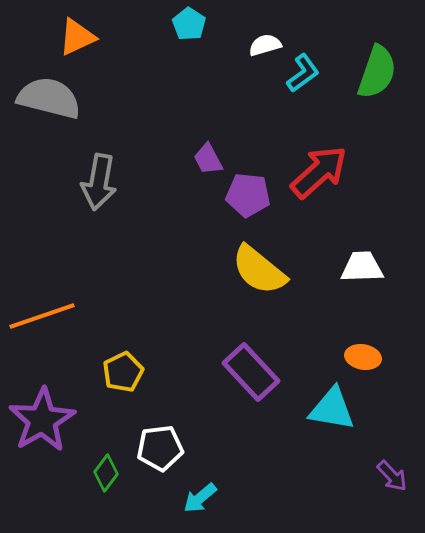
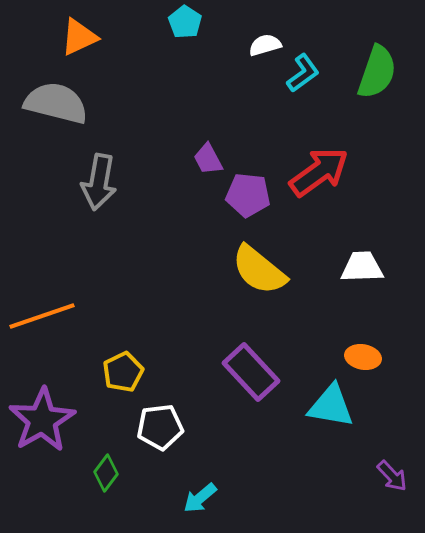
cyan pentagon: moved 4 px left, 2 px up
orange triangle: moved 2 px right
gray semicircle: moved 7 px right, 5 px down
red arrow: rotated 6 degrees clockwise
cyan triangle: moved 1 px left, 3 px up
white pentagon: moved 21 px up
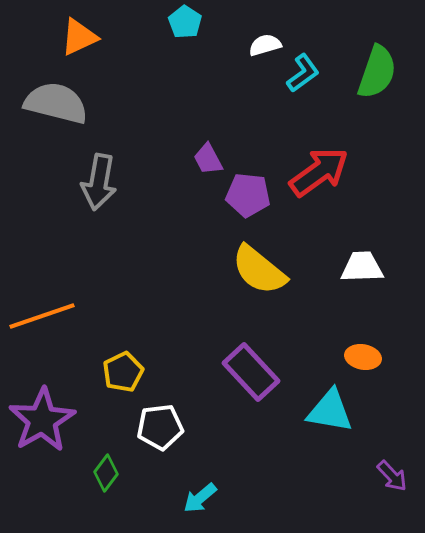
cyan triangle: moved 1 px left, 5 px down
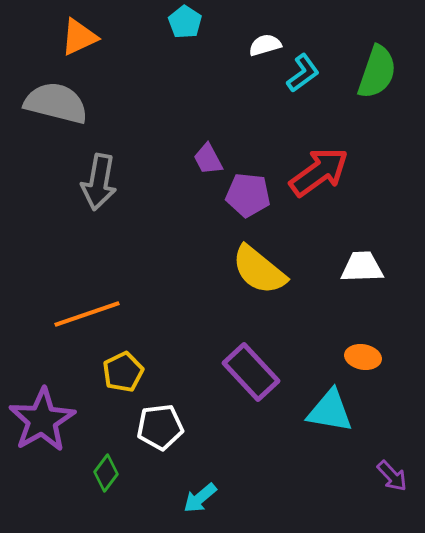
orange line: moved 45 px right, 2 px up
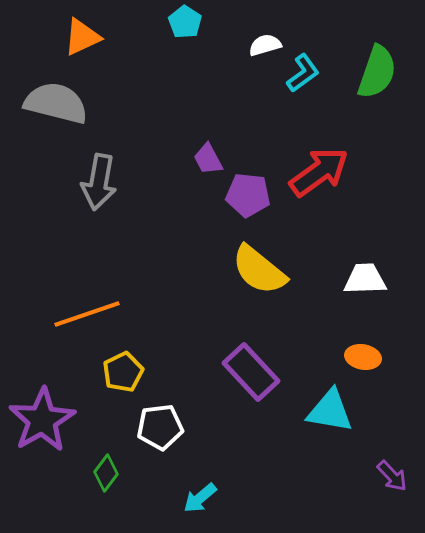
orange triangle: moved 3 px right
white trapezoid: moved 3 px right, 12 px down
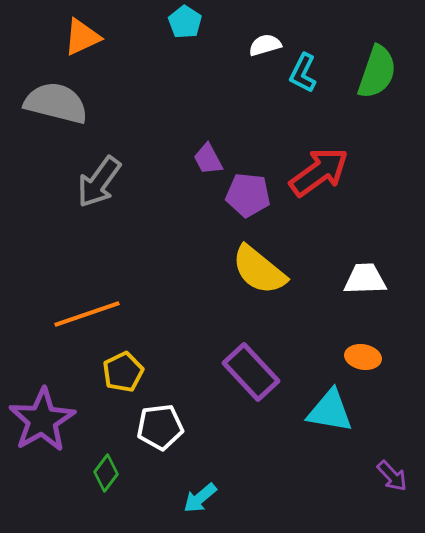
cyan L-shape: rotated 153 degrees clockwise
gray arrow: rotated 26 degrees clockwise
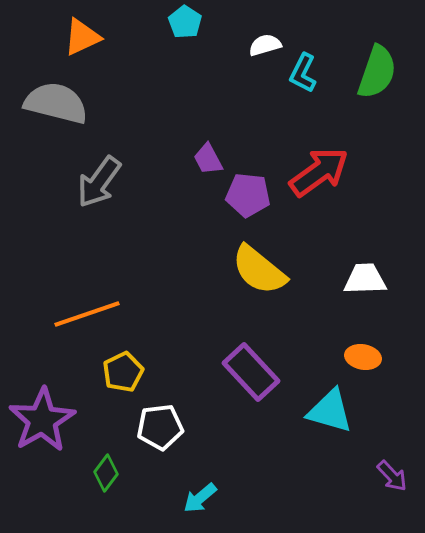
cyan triangle: rotated 6 degrees clockwise
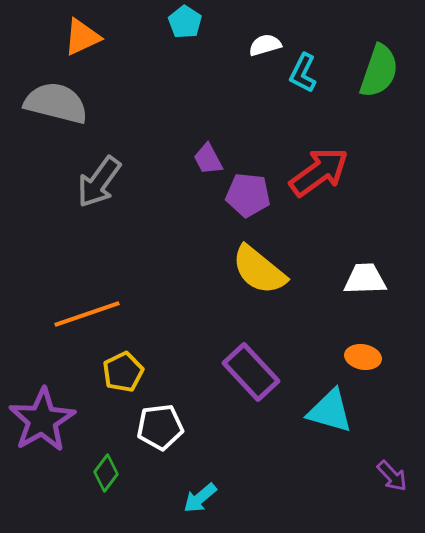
green semicircle: moved 2 px right, 1 px up
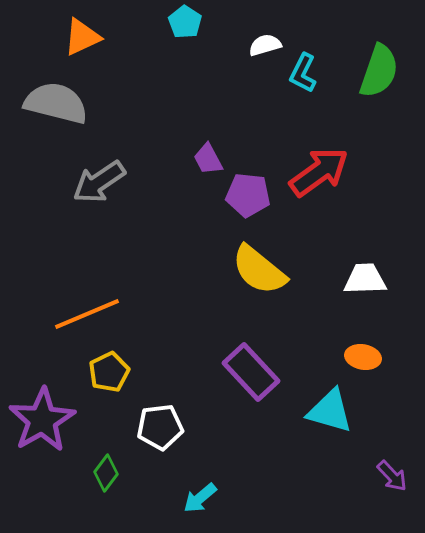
gray arrow: rotated 20 degrees clockwise
orange line: rotated 4 degrees counterclockwise
yellow pentagon: moved 14 px left
